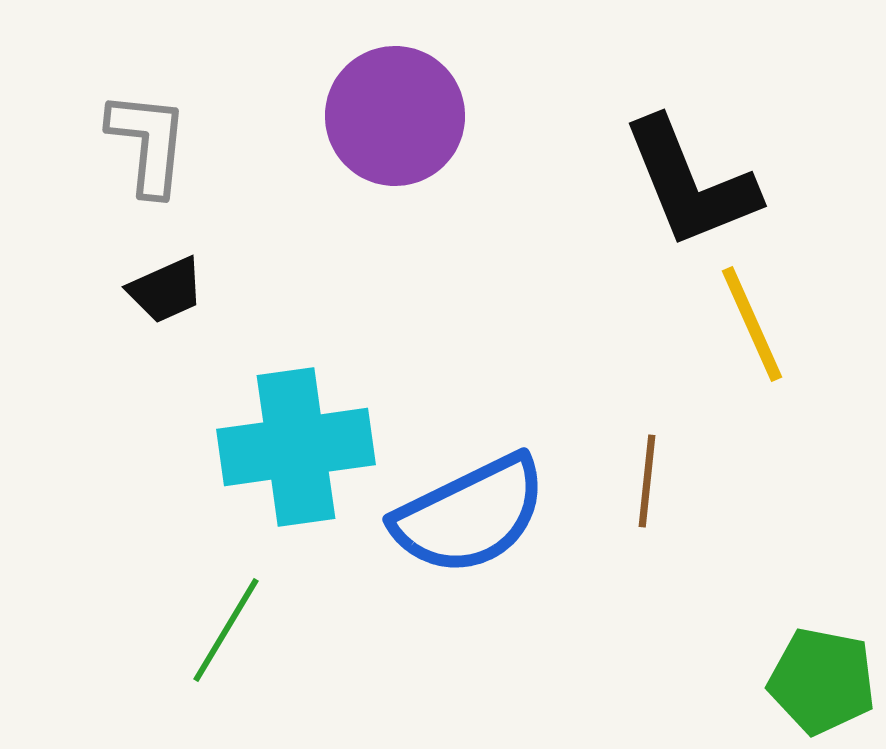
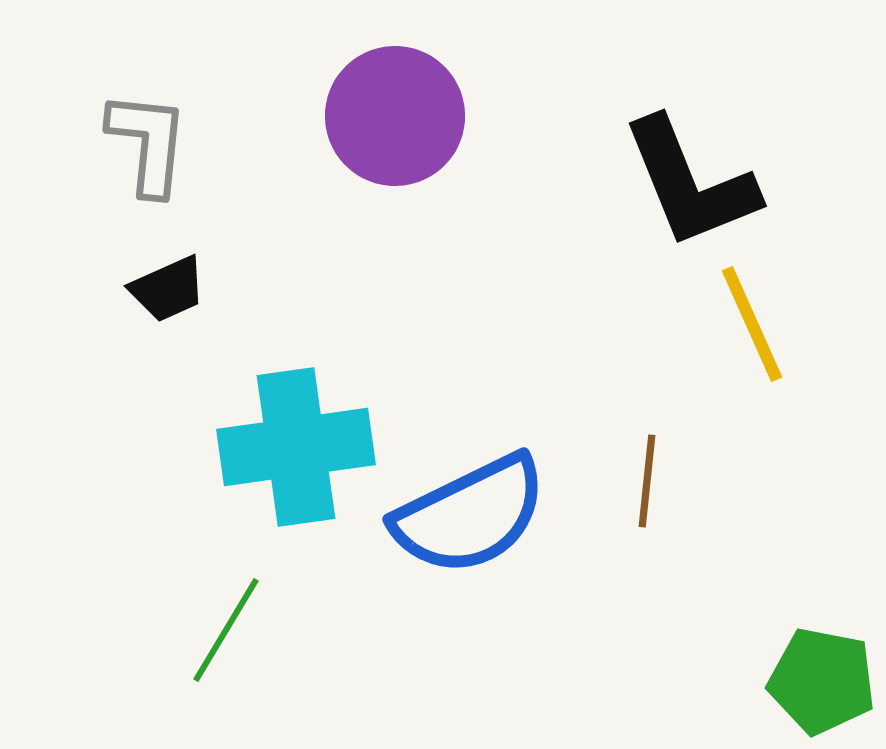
black trapezoid: moved 2 px right, 1 px up
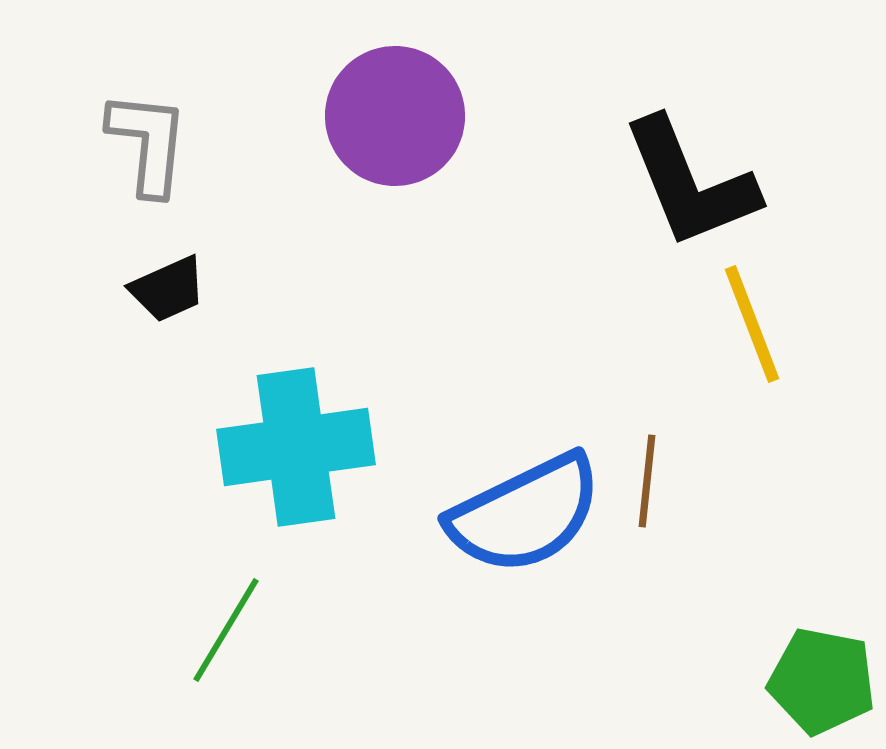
yellow line: rotated 3 degrees clockwise
blue semicircle: moved 55 px right, 1 px up
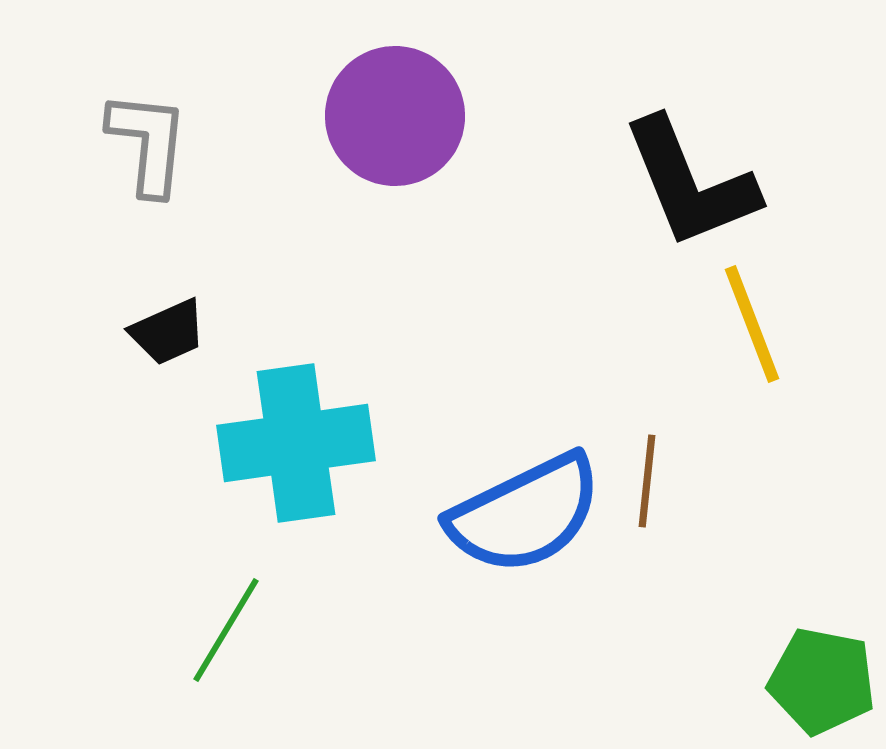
black trapezoid: moved 43 px down
cyan cross: moved 4 px up
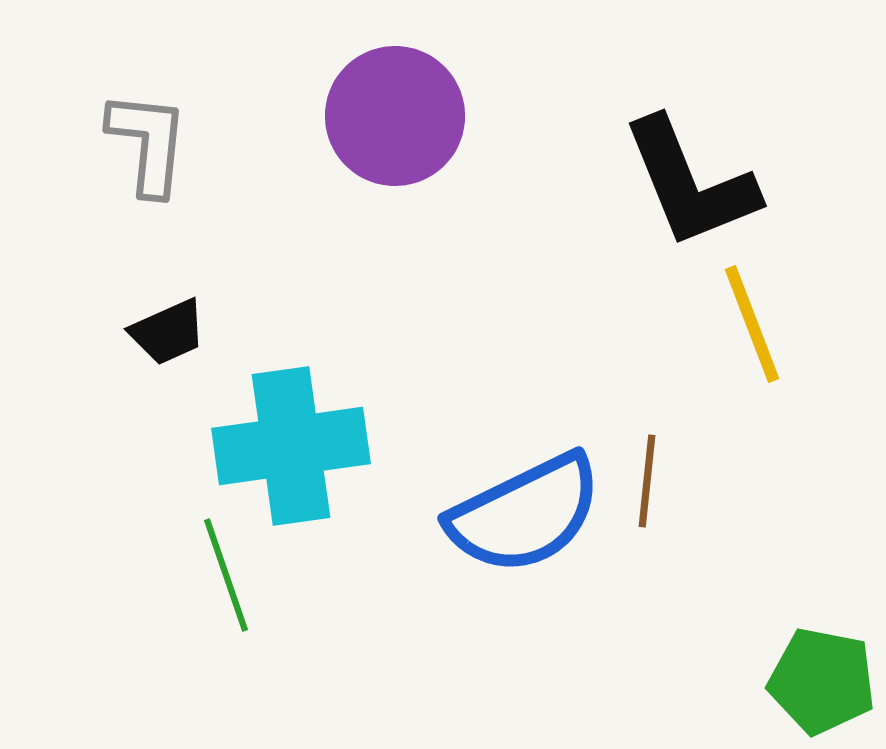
cyan cross: moved 5 px left, 3 px down
green line: moved 55 px up; rotated 50 degrees counterclockwise
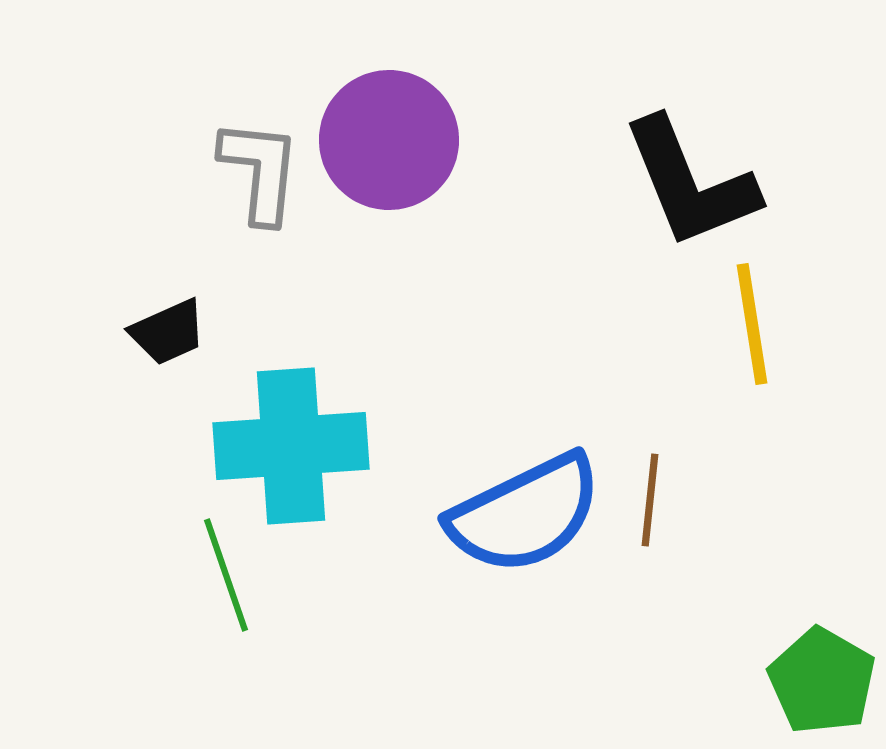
purple circle: moved 6 px left, 24 px down
gray L-shape: moved 112 px right, 28 px down
yellow line: rotated 12 degrees clockwise
cyan cross: rotated 4 degrees clockwise
brown line: moved 3 px right, 19 px down
green pentagon: rotated 19 degrees clockwise
